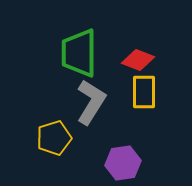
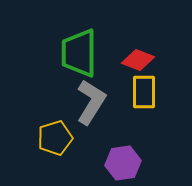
yellow pentagon: moved 1 px right
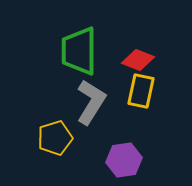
green trapezoid: moved 2 px up
yellow rectangle: moved 3 px left, 1 px up; rotated 12 degrees clockwise
purple hexagon: moved 1 px right, 3 px up
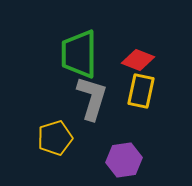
green trapezoid: moved 3 px down
gray L-shape: moved 1 px right, 4 px up; rotated 15 degrees counterclockwise
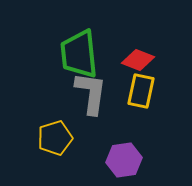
green trapezoid: rotated 6 degrees counterclockwise
gray L-shape: moved 1 px left, 5 px up; rotated 9 degrees counterclockwise
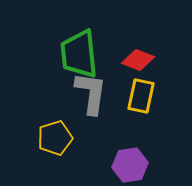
yellow rectangle: moved 5 px down
purple hexagon: moved 6 px right, 5 px down
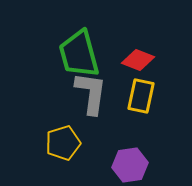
green trapezoid: rotated 9 degrees counterclockwise
yellow pentagon: moved 8 px right, 5 px down
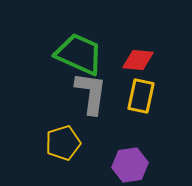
green trapezoid: rotated 129 degrees clockwise
red diamond: rotated 16 degrees counterclockwise
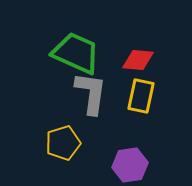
green trapezoid: moved 3 px left, 1 px up
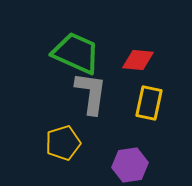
yellow rectangle: moved 8 px right, 7 px down
